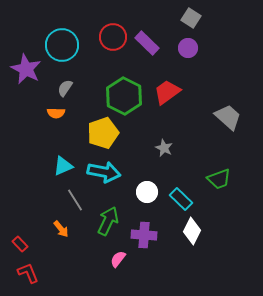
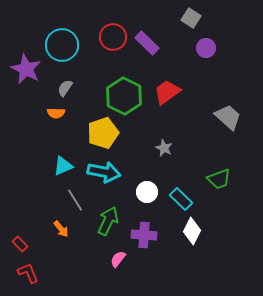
purple circle: moved 18 px right
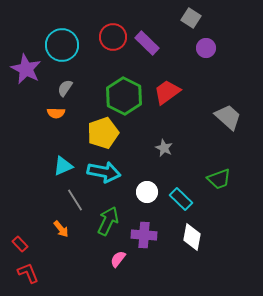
white diamond: moved 6 px down; rotated 16 degrees counterclockwise
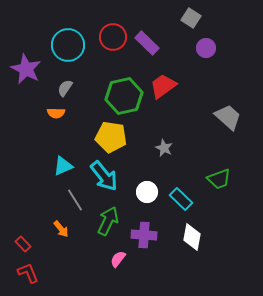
cyan circle: moved 6 px right
red trapezoid: moved 4 px left, 6 px up
green hexagon: rotated 21 degrees clockwise
yellow pentagon: moved 8 px right, 4 px down; rotated 28 degrees clockwise
cyan arrow: moved 4 px down; rotated 40 degrees clockwise
red rectangle: moved 3 px right
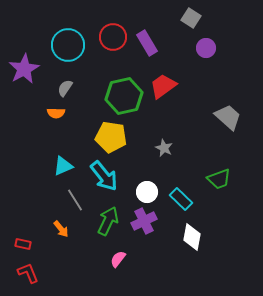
purple rectangle: rotated 15 degrees clockwise
purple star: moved 2 px left; rotated 16 degrees clockwise
purple cross: moved 14 px up; rotated 30 degrees counterclockwise
red rectangle: rotated 35 degrees counterclockwise
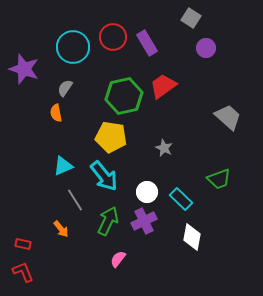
cyan circle: moved 5 px right, 2 px down
purple star: rotated 24 degrees counterclockwise
orange semicircle: rotated 78 degrees clockwise
red L-shape: moved 5 px left, 1 px up
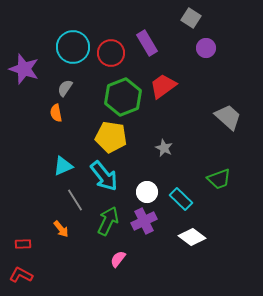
red circle: moved 2 px left, 16 px down
green hexagon: moved 1 px left, 1 px down; rotated 9 degrees counterclockwise
white diamond: rotated 64 degrees counterclockwise
red rectangle: rotated 14 degrees counterclockwise
red L-shape: moved 2 px left, 3 px down; rotated 40 degrees counterclockwise
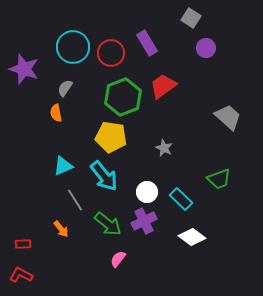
green arrow: moved 3 px down; rotated 104 degrees clockwise
